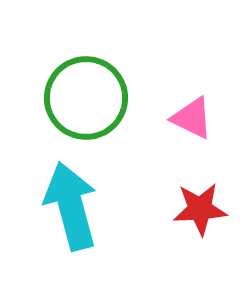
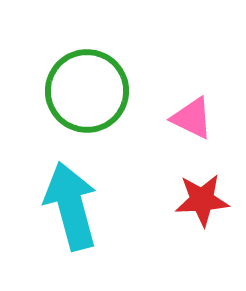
green circle: moved 1 px right, 7 px up
red star: moved 2 px right, 9 px up
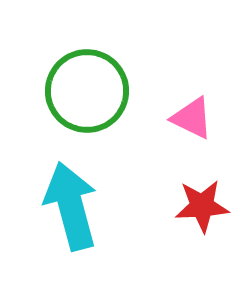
red star: moved 6 px down
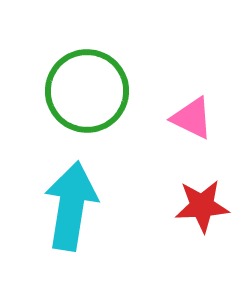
cyan arrow: rotated 24 degrees clockwise
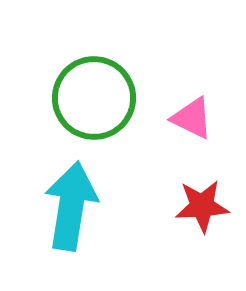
green circle: moved 7 px right, 7 px down
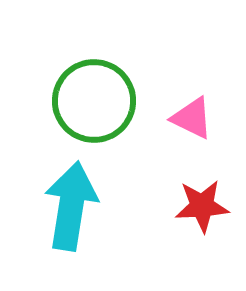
green circle: moved 3 px down
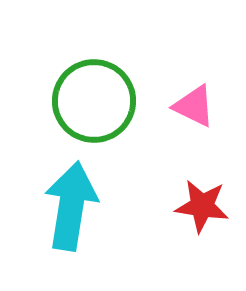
pink triangle: moved 2 px right, 12 px up
red star: rotated 12 degrees clockwise
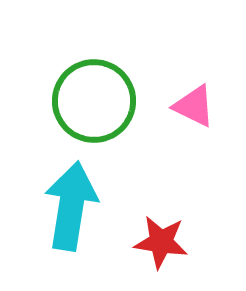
red star: moved 41 px left, 36 px down
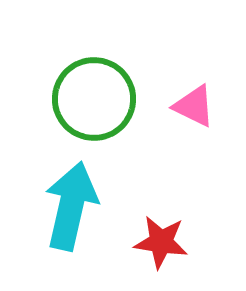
green circle: moved 2 px up
cyan arrow: rotated 4 degrees clockwise
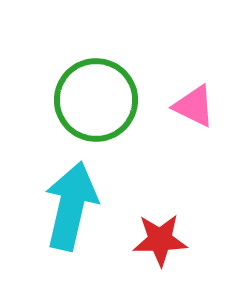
green circle: moved 2 px right, 1 px down
red star: moved 1 px left, 2 px up; rotated 10 degrees counterclockwise
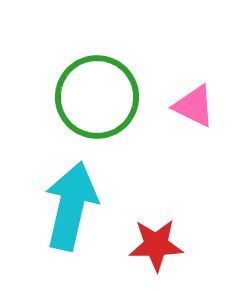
green circle: moved 1 px right, 3 px up
red star: moved 4 px left, 5 px down
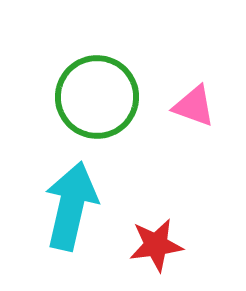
pink triangle: rotated 6 degrees counterclockwise
red star: rotated 6 degrees counterclockwise
